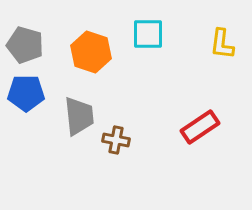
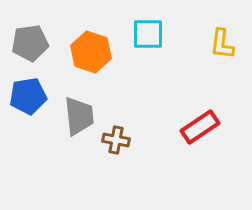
gray pentagon: moved 5 px right, 2 px up; rotated 24 degrees counterclockwise
blue pentagon: moved 2 px right, 3 px down; rotated 9 degrees counterclockwise
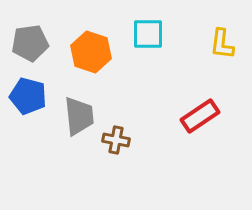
blue pentagon: rotated 24 degrees clockwise
red rectangle: moved 11 px up
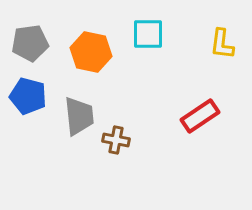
orange hexagon: rotated 6 degrees counterclockwise
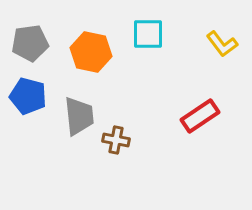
yellow L-shape: rotated 44 degrees counterclockwise
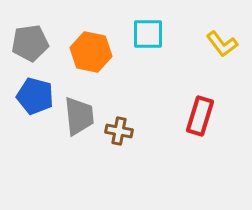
blue pentagon: moved 7 px right
red rectangle: rotated 39 degrees counterclockwise
brown cross: moved 3 px right, 9 px up
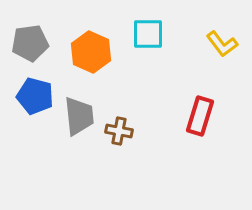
orange hexagon: rotated 12 degrees clockwise
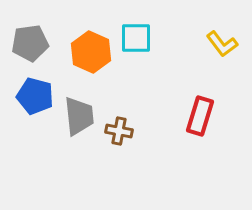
cyan square: moved 12 px left, 4 px down
